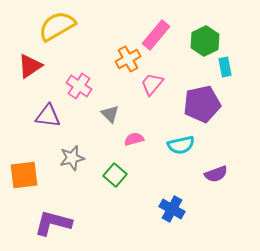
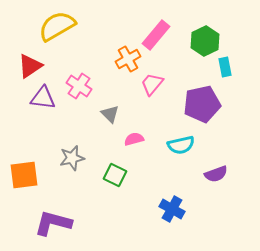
purple triangle: moved 5 px left, 18 px up
green square: rotated 15 degrees counterclockwise
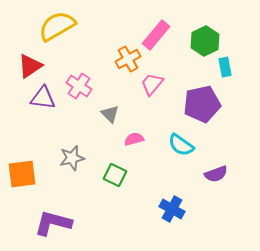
cyan semicircle: rotated 48 degrees clockwise
orange square: moved 2 px left, 1 px up
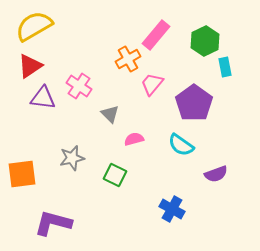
yellow semicircle: moved 23 px left
purple pentagon: moved 8 px left, 1 px up; rotated 24 degrees counterclockwise
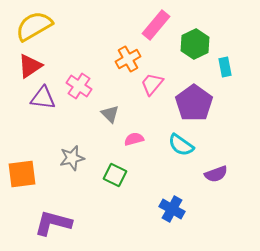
pink rectangle: moved 10 px up
green hexagon: moved 10 px left, 3 px down
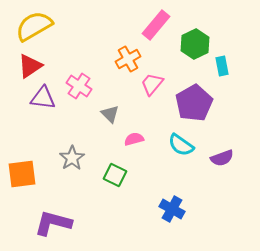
cyan rectangle: moved 3 px left, 1 px up
purple pentagon: rotated 6 degrees clockwise
gray star: rotated 20 degrees counterclockwise
purple semicircle: moved 6 px right, 16 px up
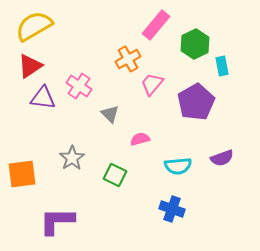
purple pentagon: moved 2 px right, 1 px up
pink semicircle: moved 6 px right
cyan semicircle: moved 3 px left, 21 px down; rotated 40 degrees counterclockwise
blue cross: rotated 10 degrees counterclockwise
purple L-shape: moved 4 px right, 2 px up; rotated 15 degrees counterclockwise
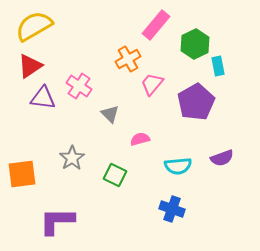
cyan rectangle: moved 4 px left
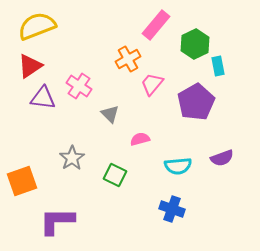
yellow semicircle: moved 3 px right; rotated 9 degrees clockwise
orange square: moved 7 px down; rotated 12 degrees counterclockwise
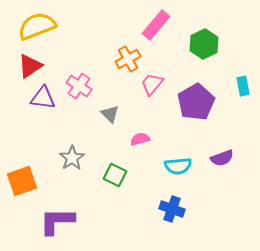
green hexagon: moved 9 px right
cyan rectangle: moved 25 px right, 20 px down
